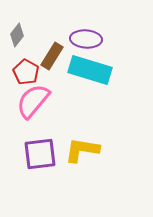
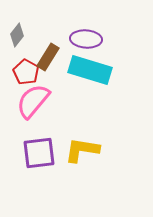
brown rectangle: moved 4 px left, 1 px down
purple square: moved 1 px left, 1 px up
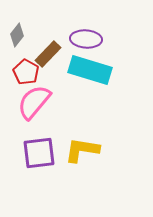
brown rectangle: moved 3 px up; rotated 12 degrees clockwise
pink semicircle: moved 1 px right, 1 px down
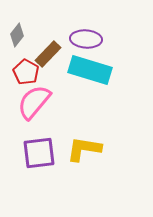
yellow L-shape: moved 2 px right, 1 px up
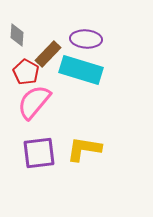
gray diamond: rotated 35 degrees counterclockwise
cyan rectangle: moved 9 px left
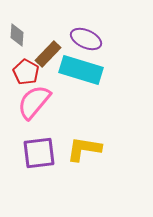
purple ellipse: rotated 20 degrees clockwise
